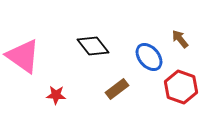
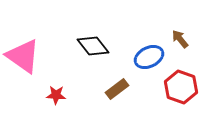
blue ellipse: rotated 76 degrees counterclockwise
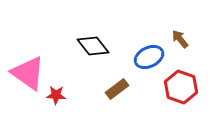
pink triangle: moved 5 px right, 17 px down
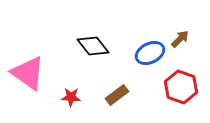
brown arrow: rotated 84 degrees clockwise
blue ellipse: moved 1 px right, 4 px up
brown rectangle: moved 6 px down
red star: moved 15 px right, 2 px down
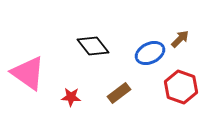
brown rectangle: moved 2 px right, 2 px up
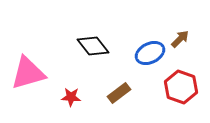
pink triangle: rotated 51 degrees counterclockwise
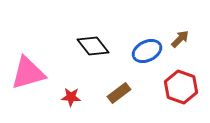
blue ellipse: moved 3 px left, 2 px up
